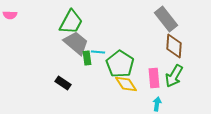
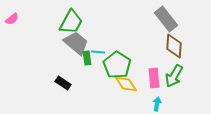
pink semicircle: moved 2 px right, 4 px down; rotated 40 degrees counterclockwise
green pentagon: moved 3 px left, 1 px down
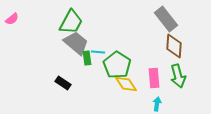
green arrow: moved 4 px right; rotated 45 degrees counterclockwise
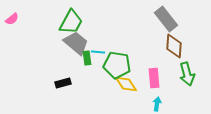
green pentagon: rotated 24 degrees counterclockwise
green arrow: moved 9 px right, 2 px up
black rectangle: rotated 49 degrees counterclockwise
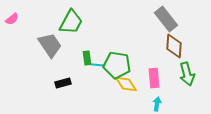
gray trapezoid: moved 26 px left, 2 px down; rotated 16 degrees clockwise
cyan line: moved 13 px down
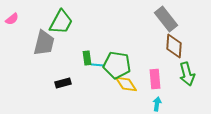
green trapezoid: moved 10 px left
gray trapezoid: moved 6 px left, 2 px up; rotated 48 degrees clockwise
pink rectangle: moved 1 px right, 1 px down
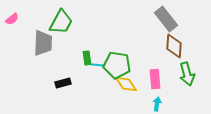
gray trapezoid: moved 1 px left; rotated 12 degrees counterclockwise
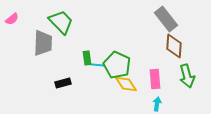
green trapezoid: rotated 72 degrees counterclockwise
green pentagon: rotated 16 degrees clockwise
green arrow: moved 2 px down
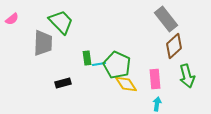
brown diamond: rotated 45 degrees clockwise
cyan line: moved 1 px right, 1 px up; rotated 16 degrees counterclockwise
